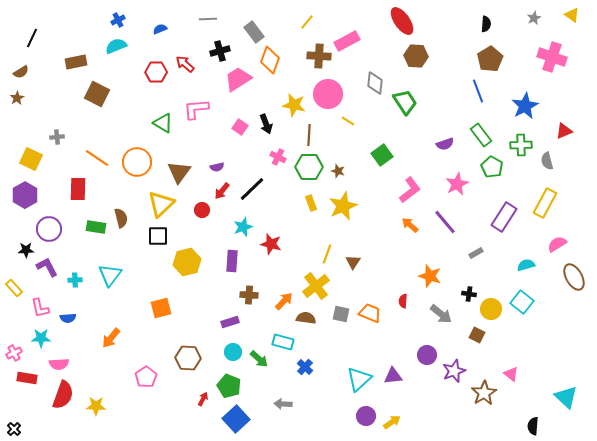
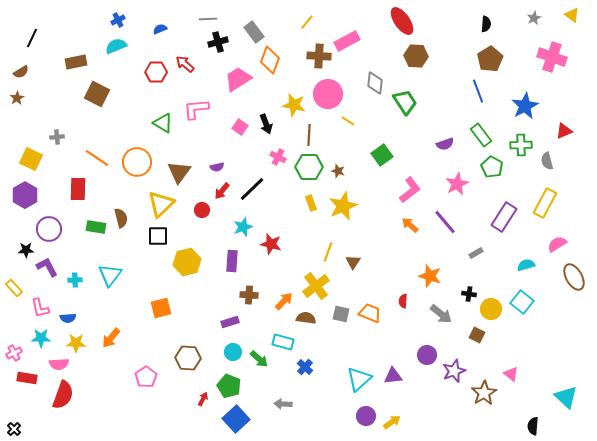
black cross at (220, 51): moved 2 px left, 9 px up
yellow line at (327, 254): moved 1 px right, 2 px up
yellow star at (96, 406): moved 20 px left, 63 px up
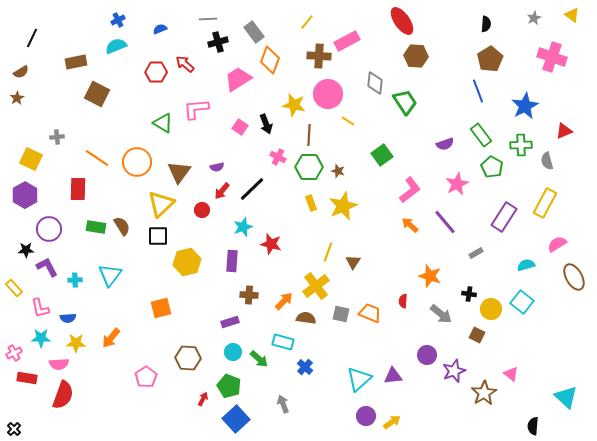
brown semicircle at (121, 218): moved 1 px right, 8 px down; rotated 18 degrees counterclockwise
gray arrow at (283, 404): rotated 66 degrees clockwise
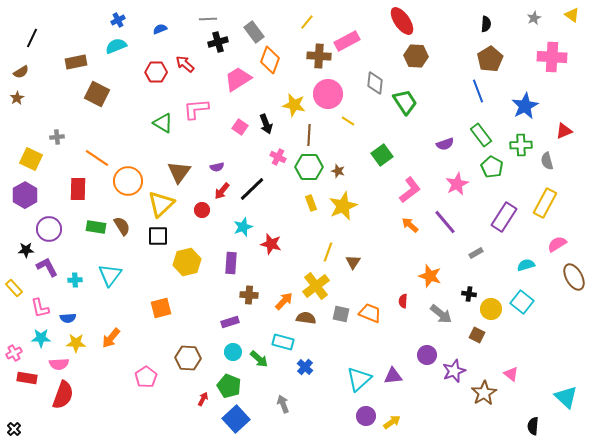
pink cross at (552, 57): rotated 16 degrees counterclockwise
orange circle at (137, 162): moved 9 px left, 19 px down
purple rectangle at (232, 261): moved 1 px left, 2 px down
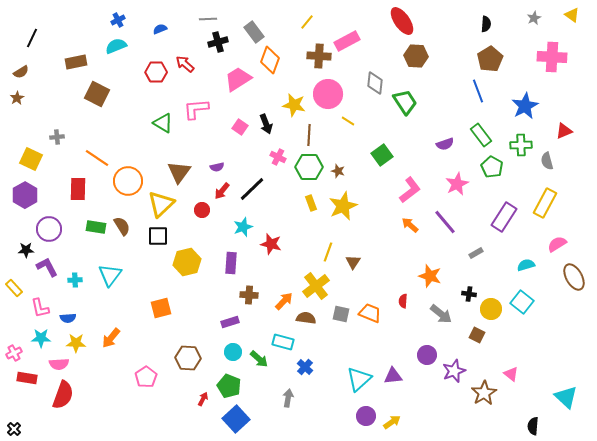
gray arrow at (283, 404): moved 5 px right, 6 px up; rotated 30 degrees clockwise
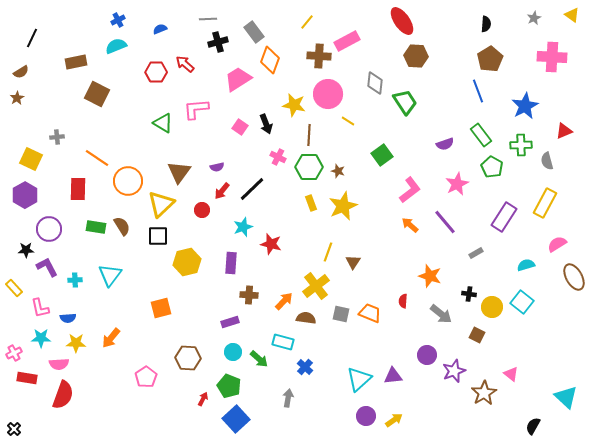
yellow circle at (491, 309): moved 1 px right, 2 px up
yellow arrow at (392, 422): moved 2 px right, 2 px up
black semicircle at (533, 426): rotated 24 degrees clockwise
